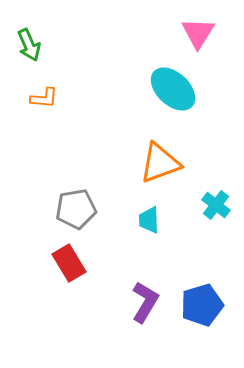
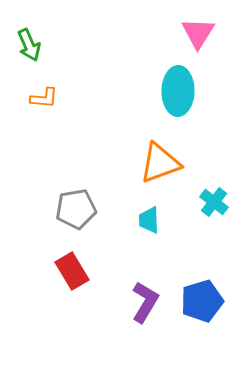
cyan ellipse: moved 5 px right, 2 px down; rotated 48 degrees clockwise
cyan cross: moved 2 px left, 3 px up
red rectangle: moved 3 px right, 8 px down
blue pentagon: moved 4 px up
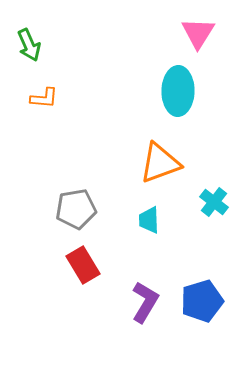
red rectangle: moved 11 px right, 6 px up
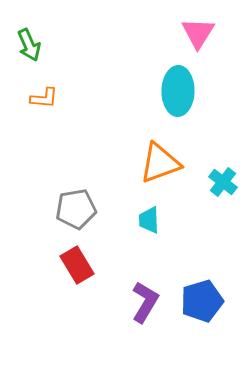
cyan cross: moved 9 px right, 20 px up
red rectangle: moved 6 px left
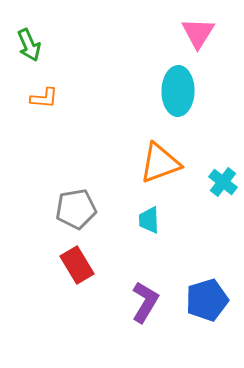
blue pentagon: moved 5 px right, 1 px up
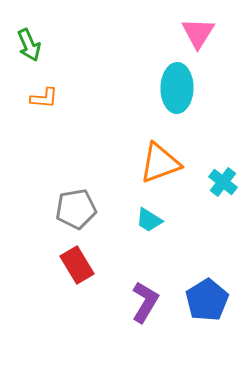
cyan ellipse: moved 1 px left, 3 px up
cyan trapezoid: rotated 56 degrees counterclockwise
blue pentagon: rotated 15 degrees counterclockwise
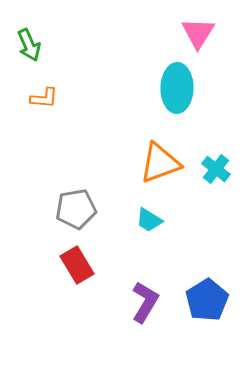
cyan cross: moved 7 px left, 13 px up
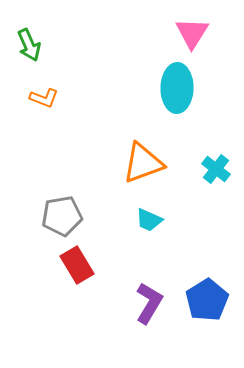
pink triangle: moved 6 px left
orange L-shape: rotated 16 degrees clockwise
orange triangle: moved 17 px left
gray pentagon: moved 14 px left, 7 px down
cyan trapezoid: rotated 8 degrees counterclockwise
purple L-shape: moved 4 px right, 1 px down
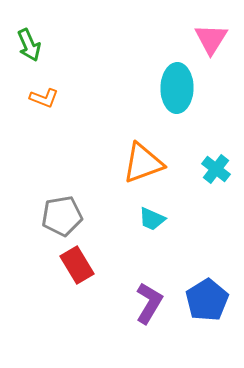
pink triangle: moved 19 px right, 6 px down
cyan trapezoid: moved 3 px right, 1 px up
